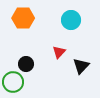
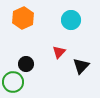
orange hexagon: rotated 25 degrees counterclockwise
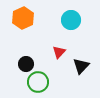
green circle: moved 25 px right
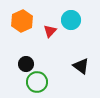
orange hexagon: moved 1 px left, 3 px down
red triangle: moved 9 px left, 21 px up
black triangle: rotated 36 degrees counterclockwise
green circle: moved 1 px left
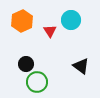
red triangle: rotated 16 degrees counterclockwise
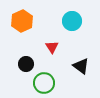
cyan circle: moved 1 px right, 1 px down
red triangle: moved 2 px right, 16 px down
green circle: moved 7 px right, 1 px down
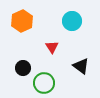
black circle: moved 3 px left, 4 px down
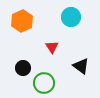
cyan circle: moved 1 px left, 4 px up
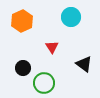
black triangle: moved 3 px right, 2 px up
